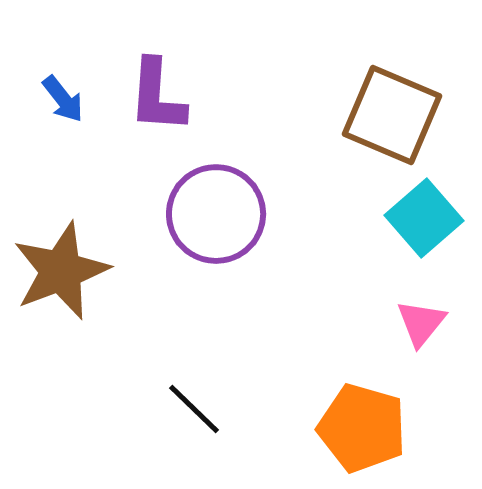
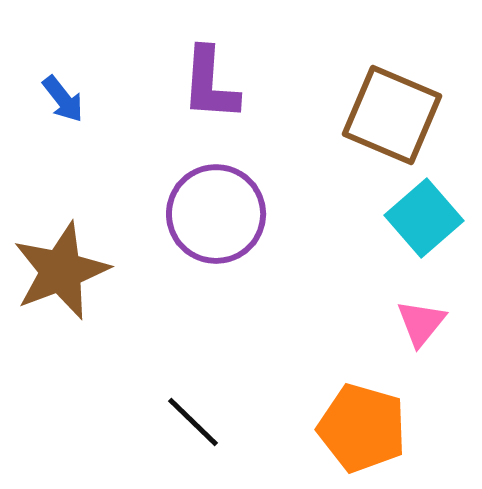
purple L-shape: moved 53 px right, 12 px up
black line: moved 1 px left, 13 px down
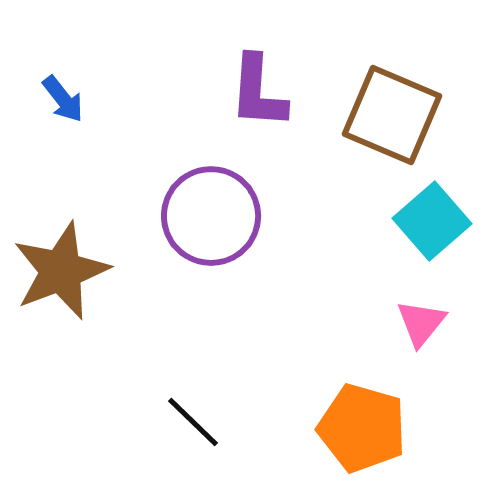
purple L-shape: moved 48 px right, 8 px down
purple circle: moved 5 px left, 2 px down
cyan square: moved 8 px right, 3 px down
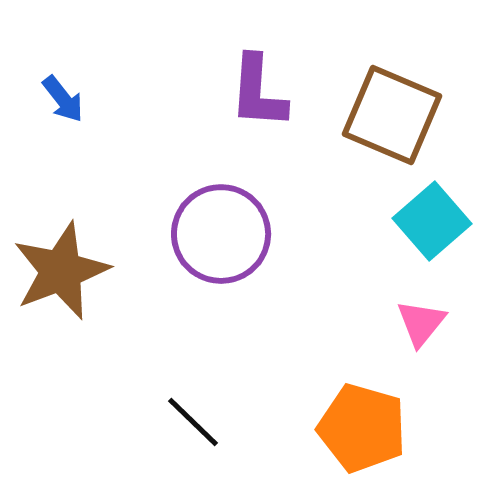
purple circle: moved 10 px right, 18 px down
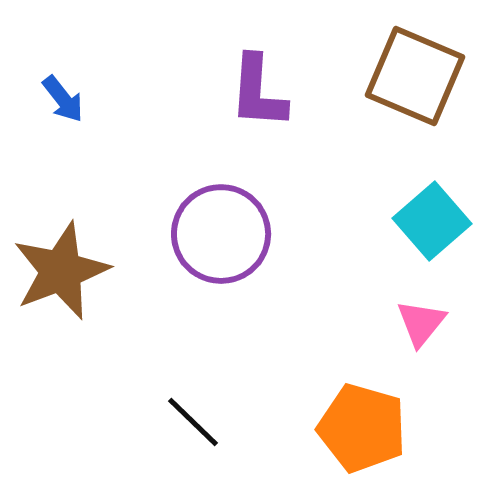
brown square: moved 23 px right, 39 px up
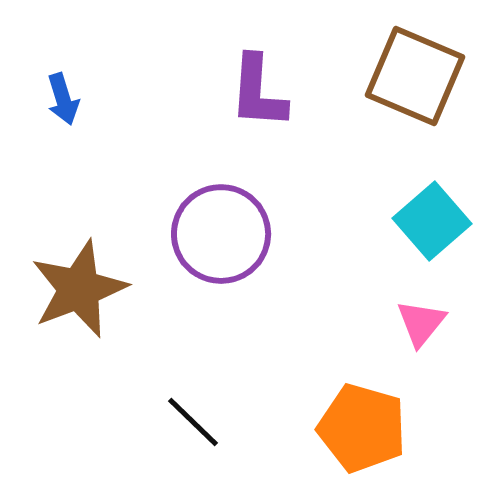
blue arrow: rotated 21 degrees clockwise
brown star: moved 18 px right, 18 px down
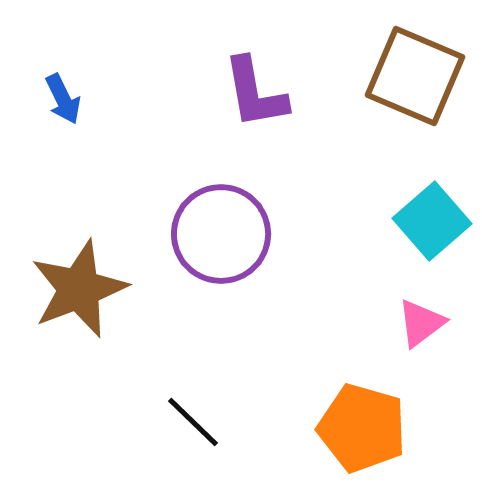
purple L-shape: moved 3 px left, 1 px down; rotated 14 degrees counterclockwise
blue arrow: rotated 9 degrees counterclockwise
pink triangle: rotated 14 degrees clockwise
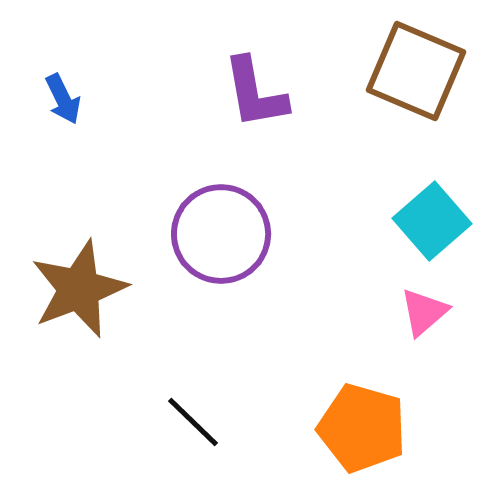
brown square: moved 1 px right, 5 px up
pink triangle: moved 3 px right, 11 px up; rotated 4 degrees counterclockwise
